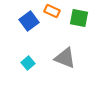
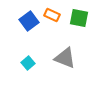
orange rectangle: moved 4 px down
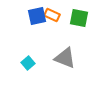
blue square: moved 8 px right, 5 px up; rotated 24 degrees clockwise
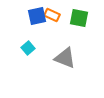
cyan square: moved 15 px up
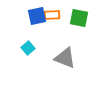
orange rectangle: rotated 28 degrees counterclockwise
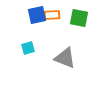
blue square: moved 1 px up
cyan square: rotated 24 degrees clockwise
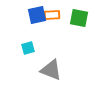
gray triangle: moved 14 px left, 12 px down
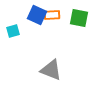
blue square: rotated 36 degrees clockwise
cyan square: moved 15 px left, 17 px up
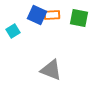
cyan square: rotated 16 degrees counterclockwise
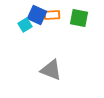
cyan square: moved 12 px right, 6 px up
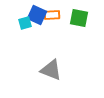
cyan square: moved 2 px up; rotated 16 degrees clockwise
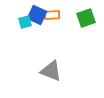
green square: moved 7 px right; rotated 30 degrees counterclockwise
cyan square: moved 1 px up
gray triangle: moved 1 px down
